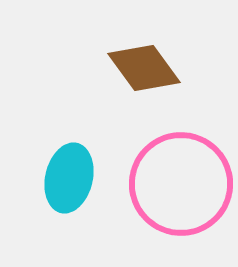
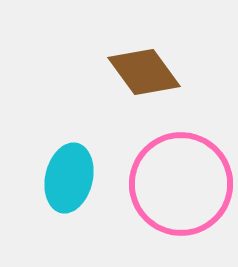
brown diamond: moved 4 px down
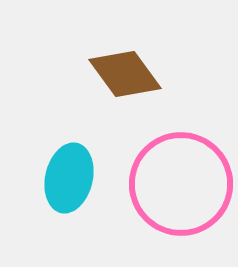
brown diamond: moved 19 px left, 2 px down
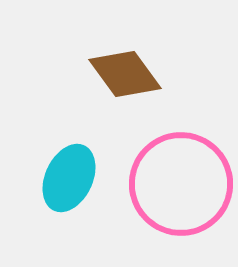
cyan ellipse: rotated 12 degrees clockwise
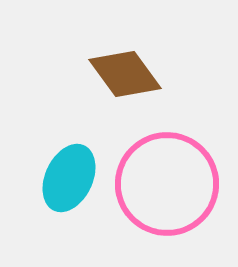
pink circle: moved 14 px left
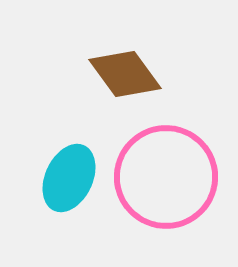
pink circle: moved 1 px left, 7 px up
